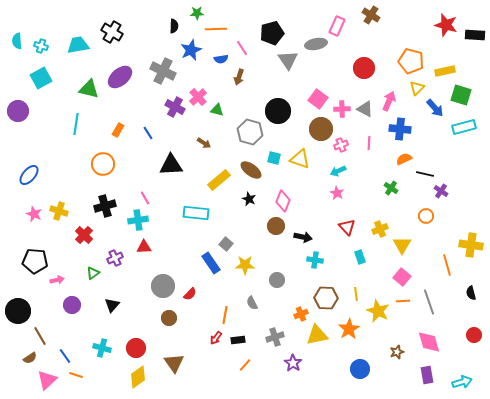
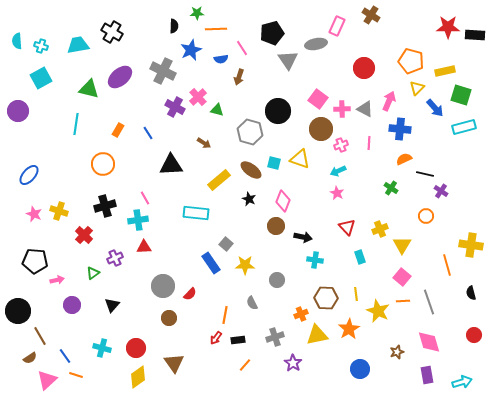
red star at (446, 25): moved 2 px right, 2 px down; rotated 15 degrees counterclockwise
cyan square at (274, 158): moved 5 px down
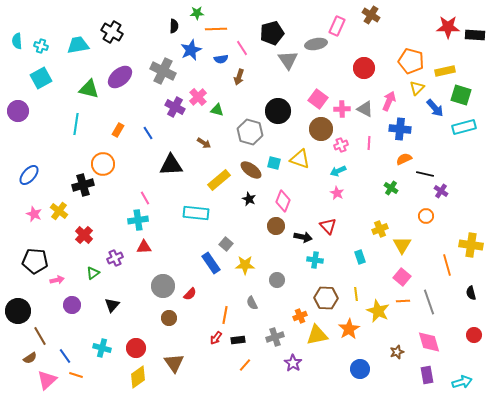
black cross at (105, 206): moved 22 px left, 21 px up
yellow cross at (59, 211): rotated 18 degrees clockwise
red triangle at (347, 227): moved 19 px left, 1 px up
orange cross at (301, 314): moved 1 px left, 2 px down
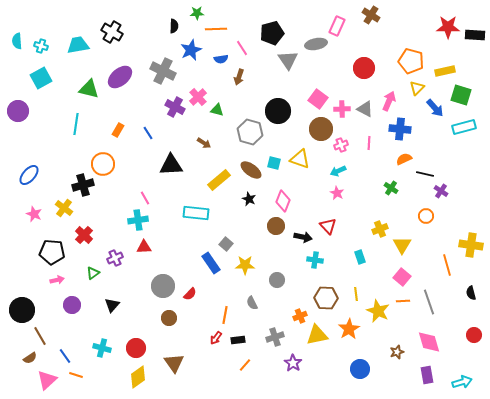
yellow cross at (59, 211): moved 5 px right, 3 px up
black pentagon at (35, 261): moved 17 px right, 9 px up
black circle at (18, 311): moved 4 px right, 1 px up
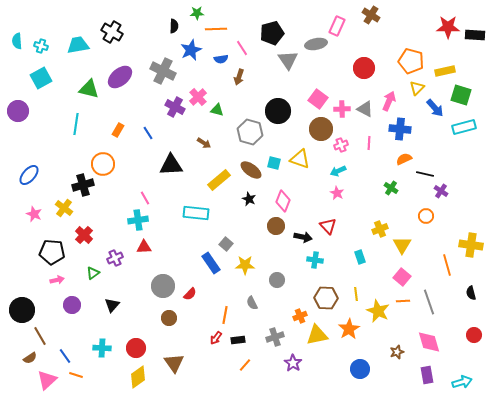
cyan cross at (102, 348): rotated 12 degrees counterclockwise
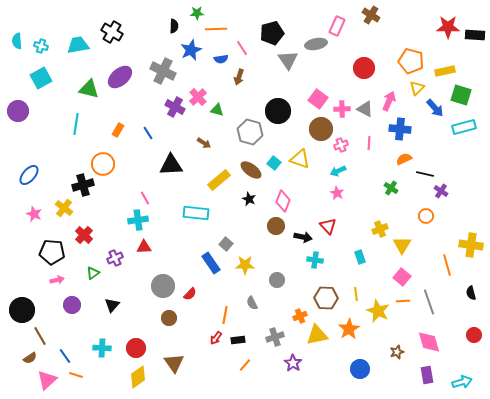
cyan square at (274, 163): rotated 24 degrees clockwise
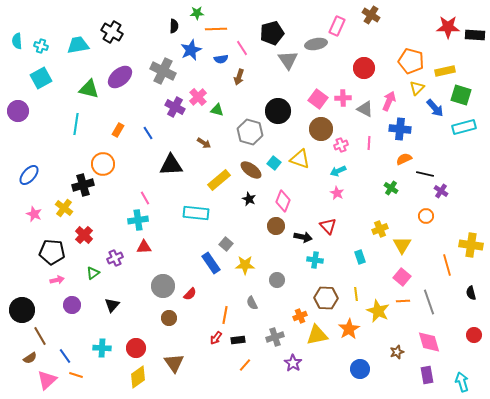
pink cross at (342, 109): moved 1 px right, 11 px up
cyan arrow at (462, 382): rotated 90 degrees counterclockwise
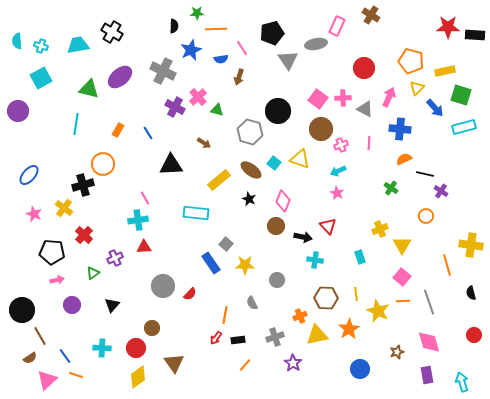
pink arrow at (389, 101): moved 4 px up
brown circle at (169, 318): moved 17 px left, 10 px down
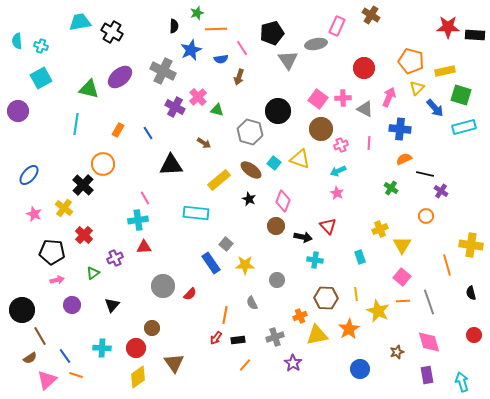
green star at (197, 13): rotated 16 degrees counterclockwise
cyan trapezoid at (78, 45): moved 2 px right, 23 px up
black cross at (83, 185): rotated 30 degrees counterclockwise
